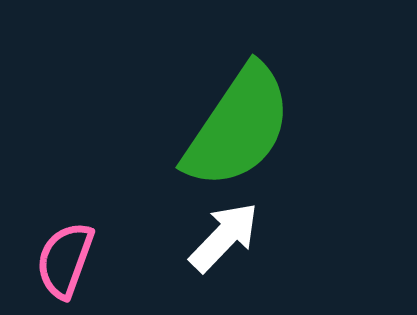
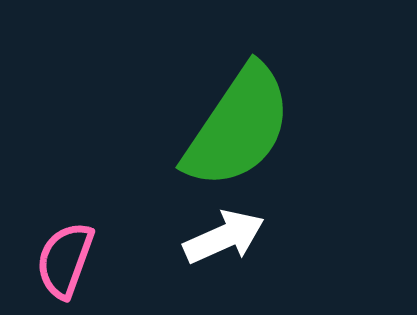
white arrow: rotated 22 degrees clockwise
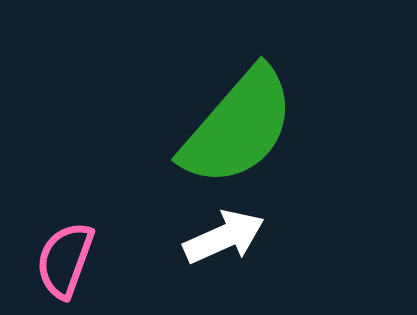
green semicircle: rotated 7 degrees clockwise
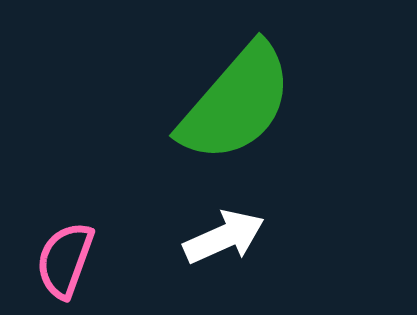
green semicircle: moved 2 px left, 24 px up
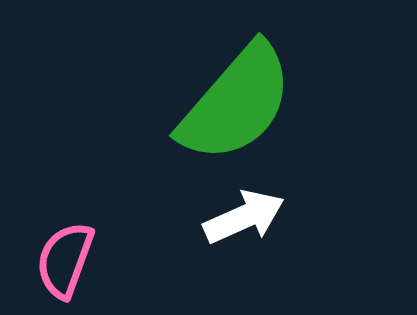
white arrow: moved 20 px right, 20 px up
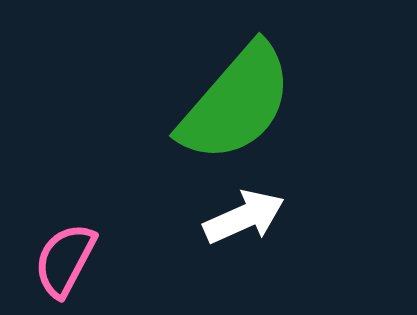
pink semicircle: rotated 8 degrees clockwise
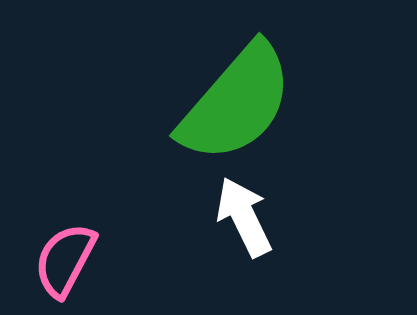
white arrow: rotated 92 degrees counterclockwise
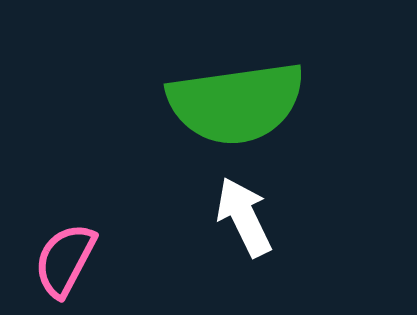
green semicircle: rotated 41 degrees clockwise
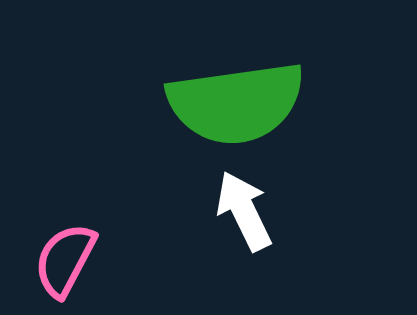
white arrow: moved 6 px up
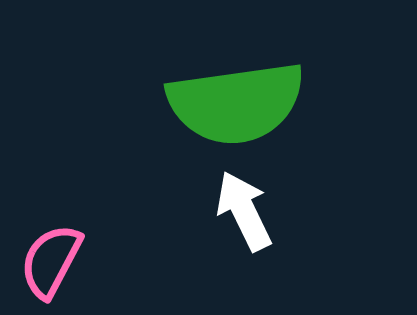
pink semicircle: moved 14 px left, 1 px down
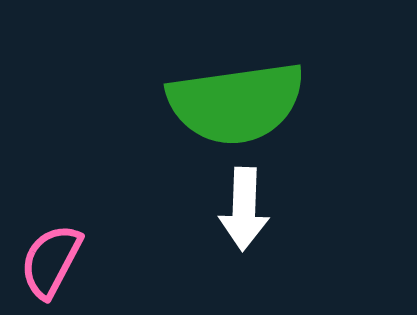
white arrow: moved 2 px up; rotated 152 degrees counterclockwise
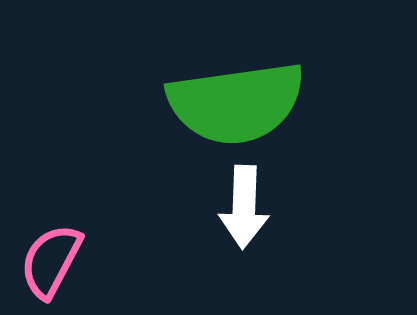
white arrow: moved 2 px up
